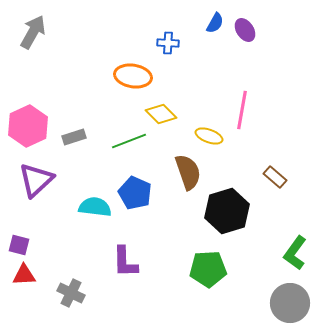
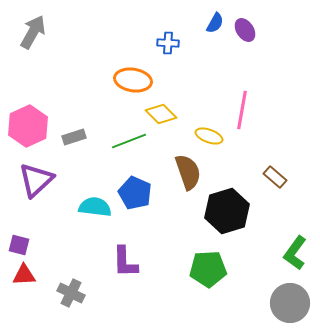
orange ellipse: moved 4 px down
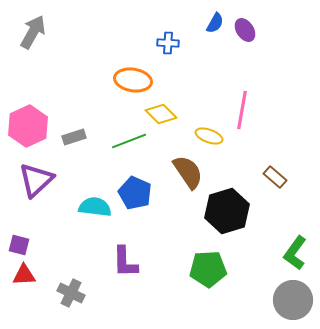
brown semicircle: rotated 15 degrees counterclockwise
gray circle: moved 3 px right, 3 px up
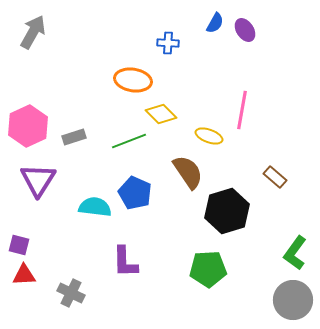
purple triangle: moved 2 px right; rotated 15 degrees counterclockwise
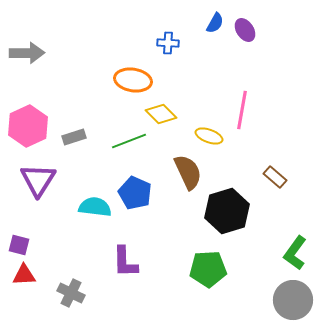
gray arrow: moved 6 px left, 21 px down; rotated 60 degrees clockwise
brown semicircle: rotated 9 degrees clockwise
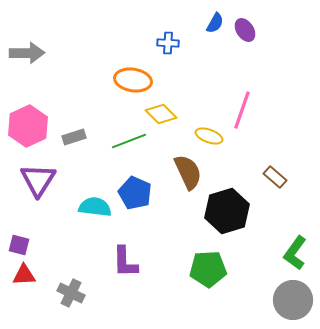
pink line: rotated 9 degrees clockwise
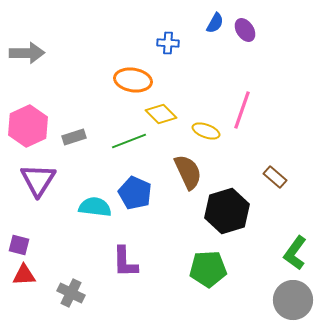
yellow ellipse: moved 3 px left, 5 px up
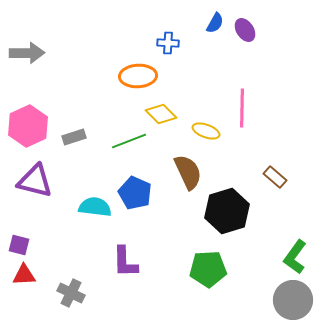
orange ellipse: moved 5 px right, 4 px up; rotated 12 degrees counterclockwise
pink line: moved 2 px up; rotated 18 degrees counterclockwise
purple triangle: moved 3 px left, 1 px down; rotated 48 degrees counterclockwise
green L-shape: moved 4 px down
